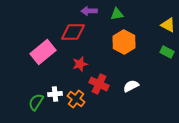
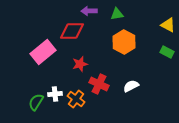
red diamond: moved 1 px left, 1 px up
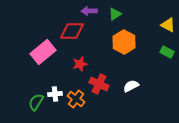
green triangle: moved 2 px left; rotated 24 degrees counterclockwise
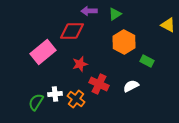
green rectangle: moved 20 px left, 9 px down
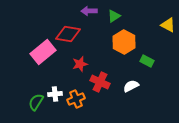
green triangle: moved 1 px left, 2 px down
red diamond: moved 4 px left, 3 px down; rotated 10 degrees clockwise
red cross: moved 1 px right, 2 px up
orange cross: rotated 30 degrees clockwise
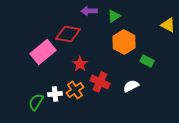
red star: rotated 21 degrees counterclockwise
orange cross: moved 1 px left, 9 px up; rotated 12 degrees counterclockwise
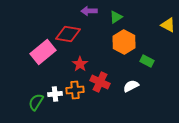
green triangle: moved 2 px right, 1 px down
orange cross: rotated 30 degrees clockwise
